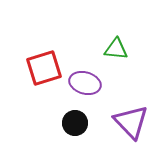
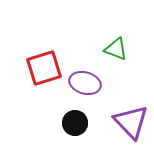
green triangle: rotated 15 degrees clockwise
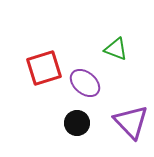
purple ellipse: rotated 24 degrees clockwise
black circle: moved 2 px right
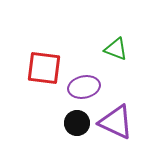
red square: rotated 24 degrees clockwise
purple ellipse: moved 1 px left, 4 px down; rotated 52 degrees counterclockwise
purple triangle: moved 15 px left; rotated 21 degrees counterclockwise
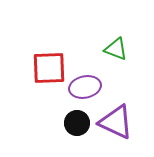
red square: moved 5 px right; rotated 9 degrees counterclockwise
purple ellipse: moved 1 px right
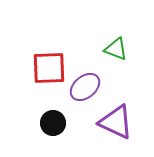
purple ellipse: rotated 28 degrees counterclockwise
black circle: moved 24 px left
